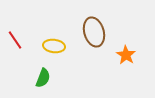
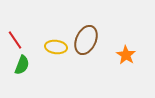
brown ellipse: moved 8 px left, 8 px down; rotated 40 degrees clockwise
yellow ellipse: moved 2 px right, 1 px down
green semicircle: moved 21 px left, 13 px up
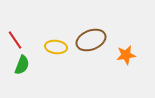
brown ellipse: moved 5 px right; rotated 44 degrees clockwise
orange star: rotated 30 degrees clockwise
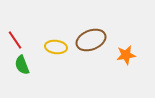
green semicircle: rotated 138 degrees clockwise
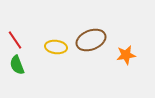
green semicircle: moved 5 px left
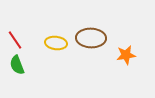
brown ellipse: moved 2 px up; rotated 24 degrees clockwise
yellow ellipse: moved 4 px up
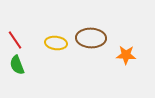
orange star: rotated 12 degrees clockwise
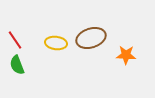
brown ellipse: rotated 20 degrees counterclockwise
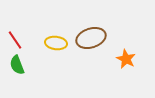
orange star: moved 4 px down; rotated 24 degrees clockwise
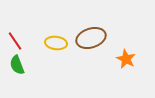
red line: moved 1 px down
